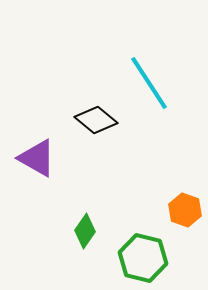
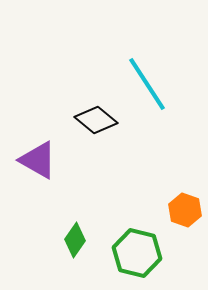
cyan line: moved 2 px left, 1 px down
purple triangle: moved 1 px right, 2 px down
green diamond: moved 10 px left, 9 px down
green hexagon: moved 6 px left, 5 px up
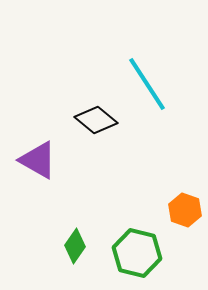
green diamond: moved 6 px down
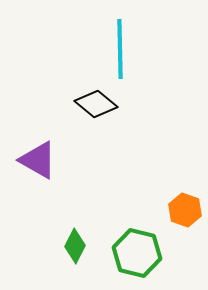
cyan line: moved 27 px left, 35 px up; rotated 32 degrees clockwise
black diamond: moved 16 px up
green diamond: rotated 8 degrees counterclockwise
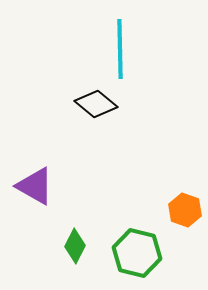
purple triangle: moved 3 px left, 26 px down
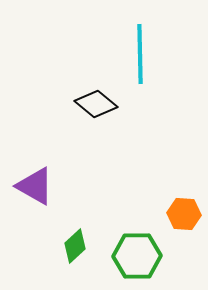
cyan line: moved 20 px right, 5 px down
orange hexagon: moved 1 px left, 4 px down; rotated 16 degrees counterclockwise
green diamond: rotated 20 degrees clockwise
green hexagon: moved 3 px down; rotated 15 degrees counterclockwise
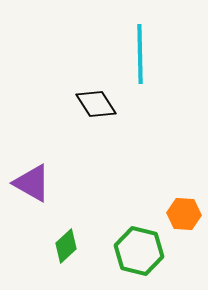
black diamond: rotated 18 degrees clockwise
purple triangle: moved 3 px left, 3 px up
green diamond: moved 9 px left
green hexagon: moved 2 px right, 5 px up; rotated 15 degrees clockwise
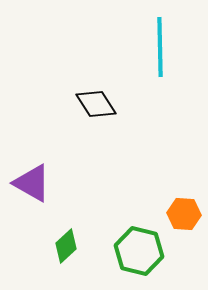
cyan line: moved 20 px right, 7 px up
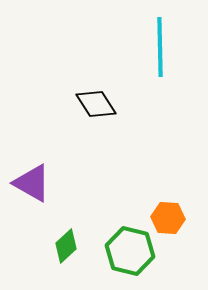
orange hexagon: moved 16 px left, 4 px down
green hexagon: moved 9 px left
